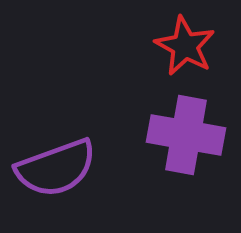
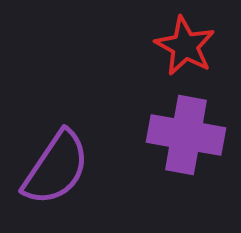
purple semicircle: rotated 36 degrees counterclockwise
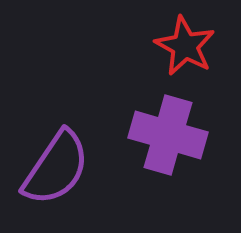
purple cross: moved 18 px left; rotated 6 degrees clockwise
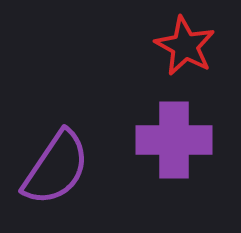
purple cross: moved 6 px right, 5 px down; rotated 16 degrees counterclockwise
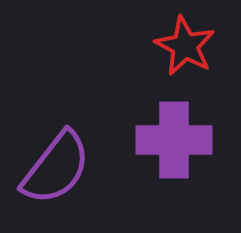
purple semicircle: rotated 4 degrees clockwise
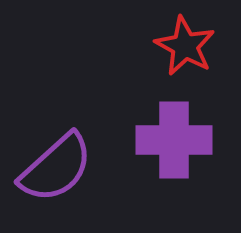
purple semicircle: rotated 10 degrees clockwise
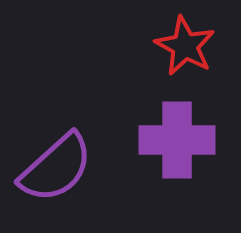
purple cross: moved 3 px right
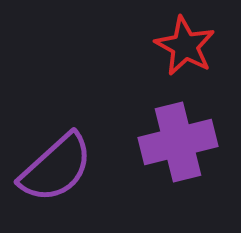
purple cross: moved 1 px right, 2 px down; rotated 14 degrees counterclockwise
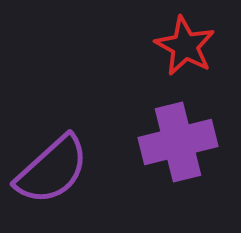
purple semicircle: moved 4 px left, 2 px down
